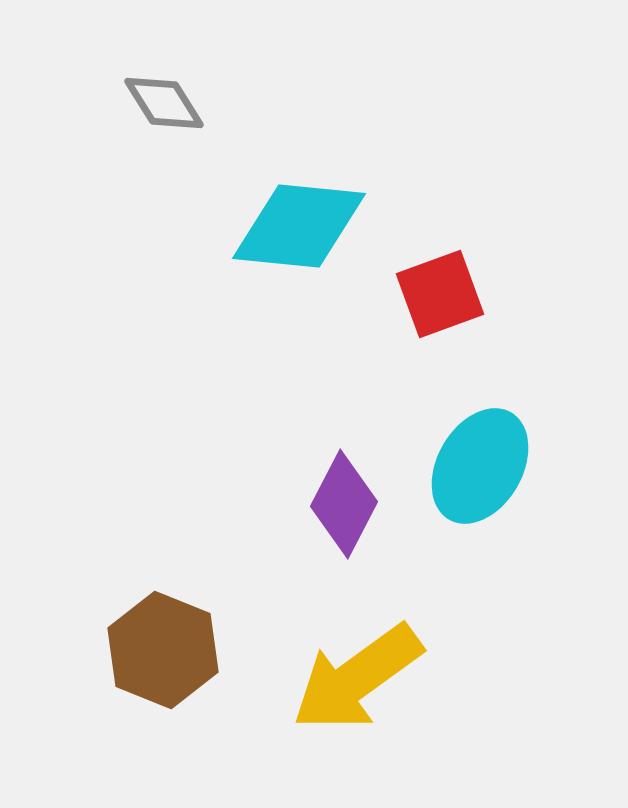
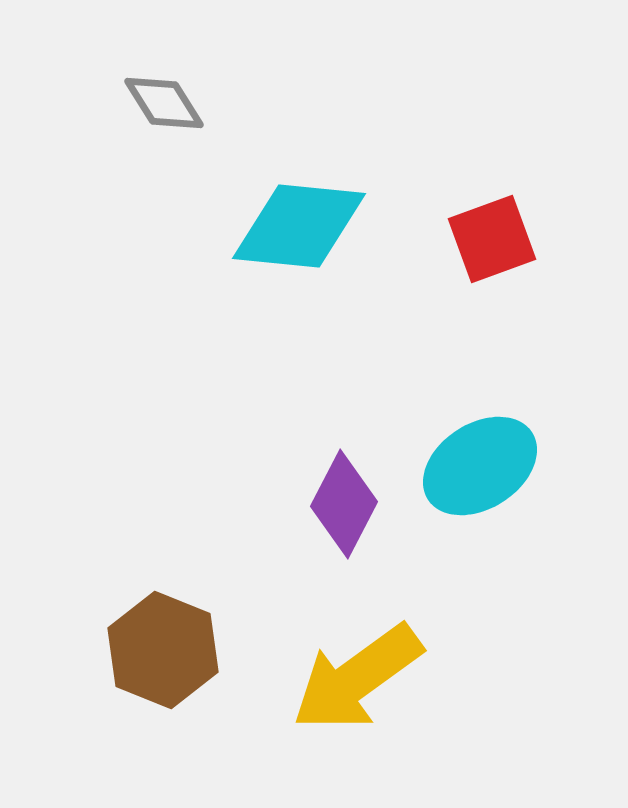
red square: moved 52 px right, 55 px up
cyan ellipse: rotated 27 degrees clockwise
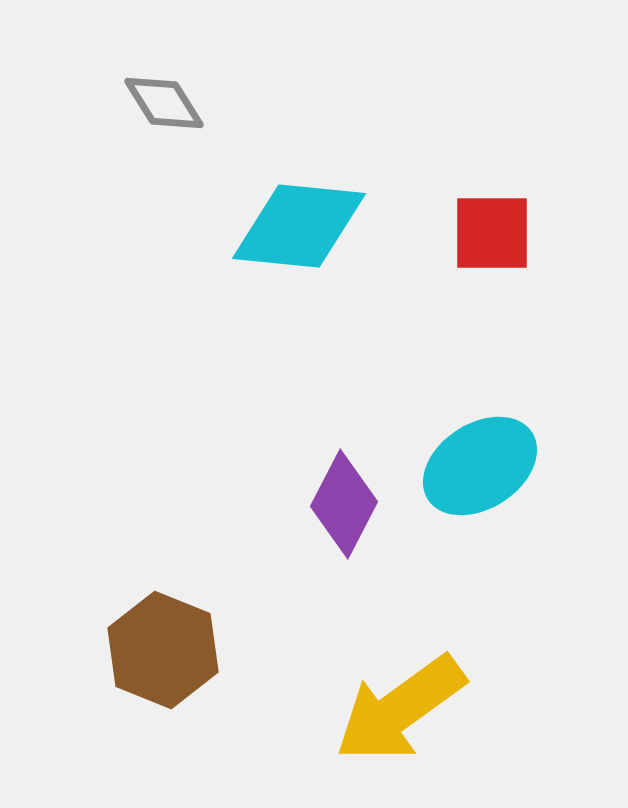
red square: moved 6 px up; rotated 20 degrees clockwise
yellow arrow: moved 43 px right, 31 px down
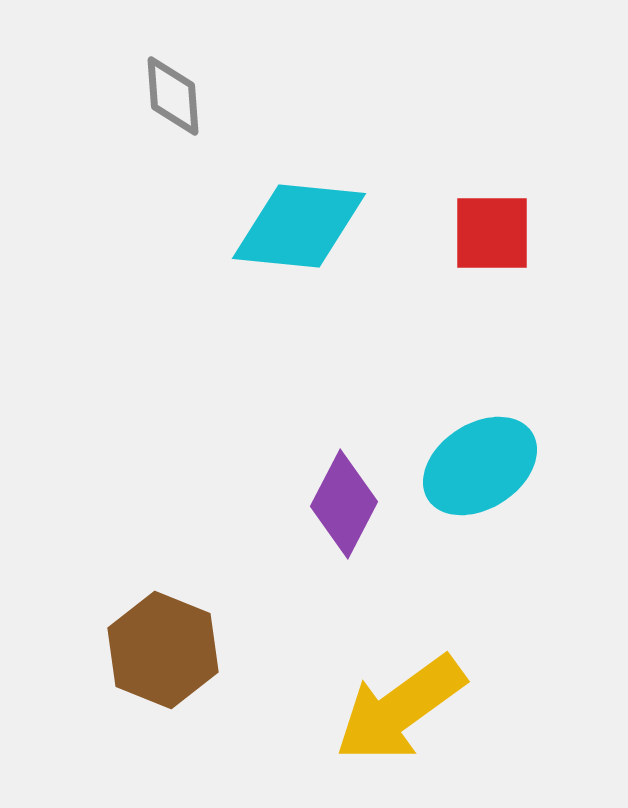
gray diamond: moved 9 px right, 7 px up; rotated 28 degrees clockwise
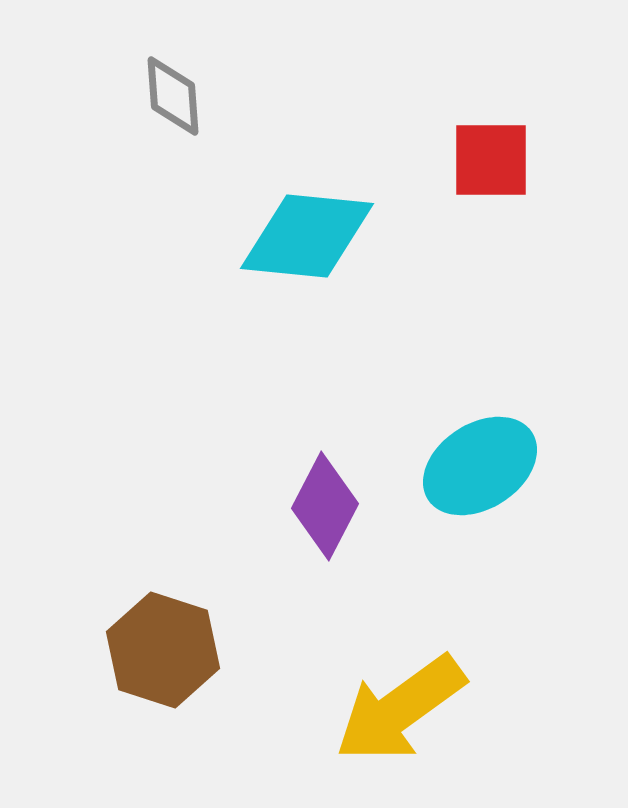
cyan diamond: moved 8 px right, 10 px down
red square: moved 1 px left, 73 px up
purple diamond: moved 19 px left, 2 px down
brown hexagon: rotated 4 degrees counterclockwise
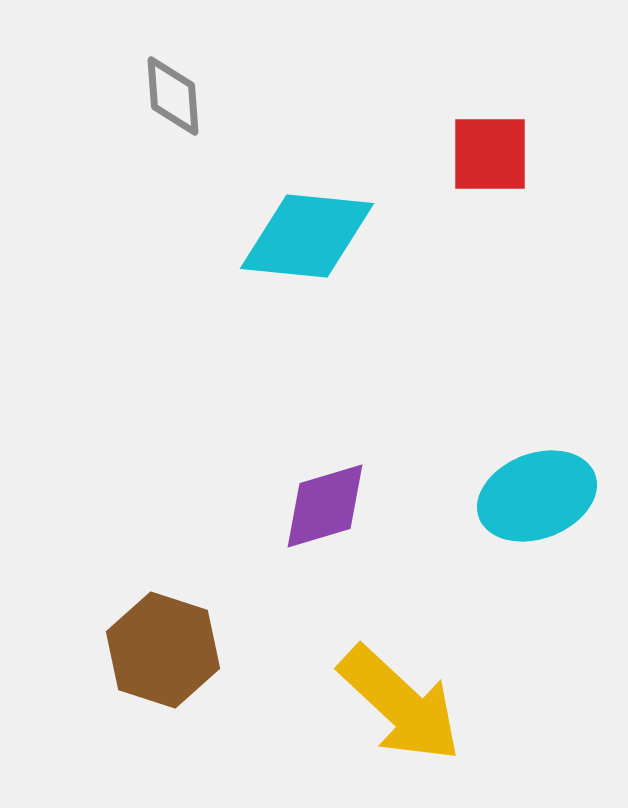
red square: moved 1 px left, 6 px up
cyan ellipse: moved 57 px right, 30 px down; rotated 12 degrees clockwise
purple diamond: rotated 46 degrees clockwise
yellow arrow: moved 5 px up; rotated 101 degrees counterclockwise
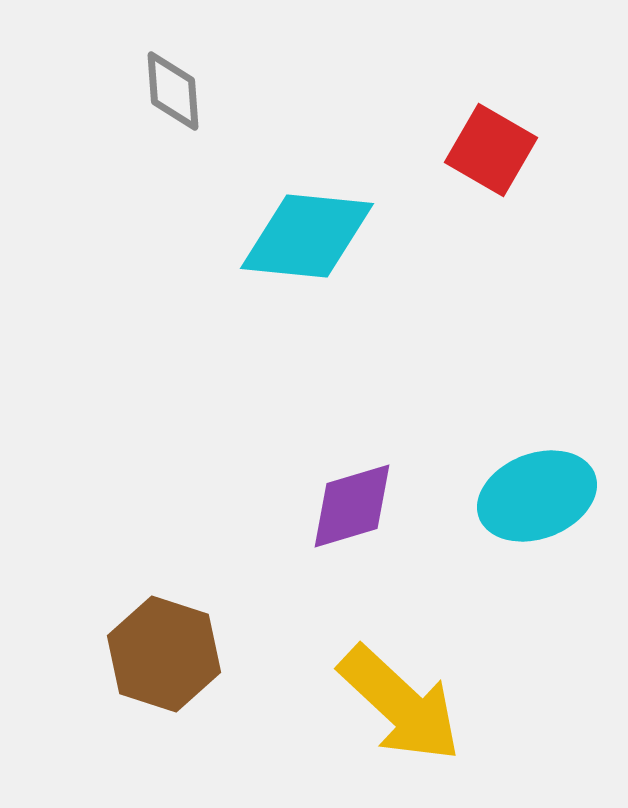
gray diamond: moved 5 px up
red square: moved 1 px right, 4 px up; rotated 30 degrees clockwise
purple diamond: moved 27 px right
brown hexagon: moved 1 px right, 4 px down
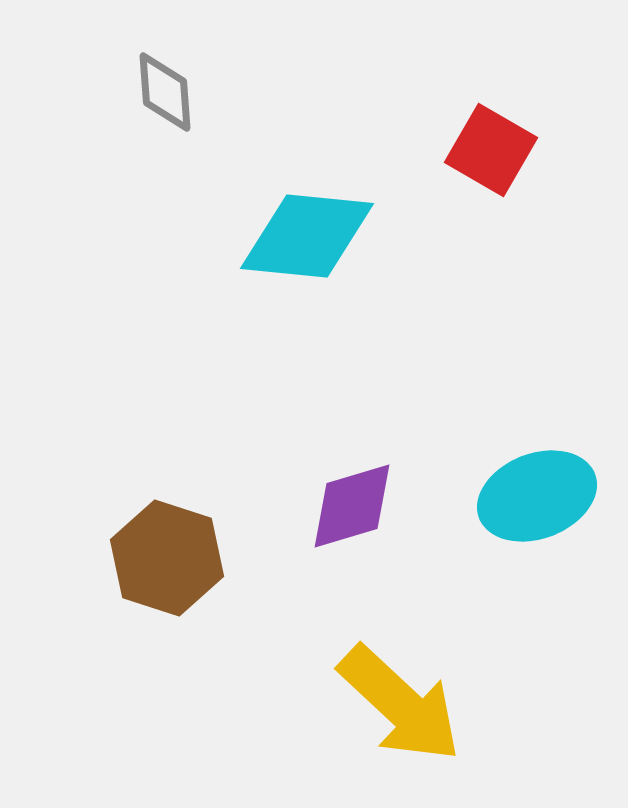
gray diamond: moved 8 px left, 1 px down
brown hexagon: moved 3 px right, 96 px up
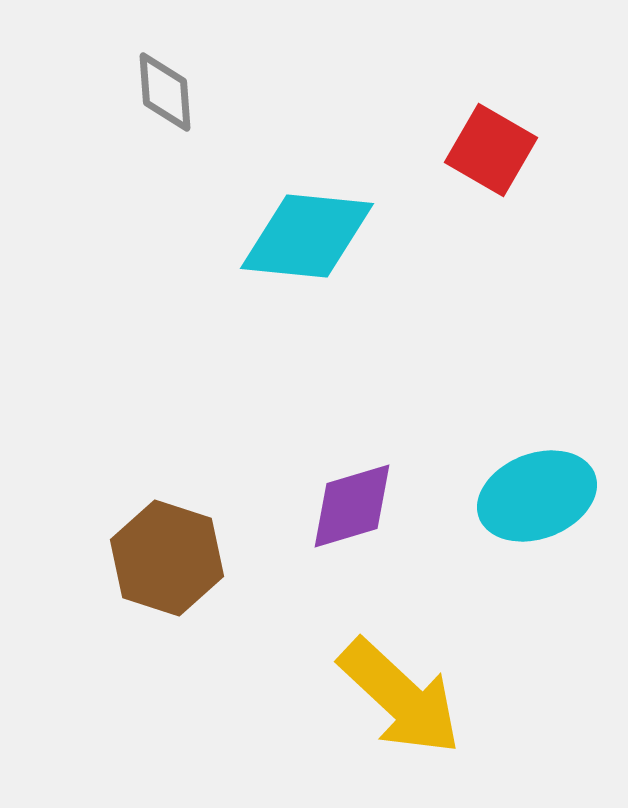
yellow arrow: moved 7 px up
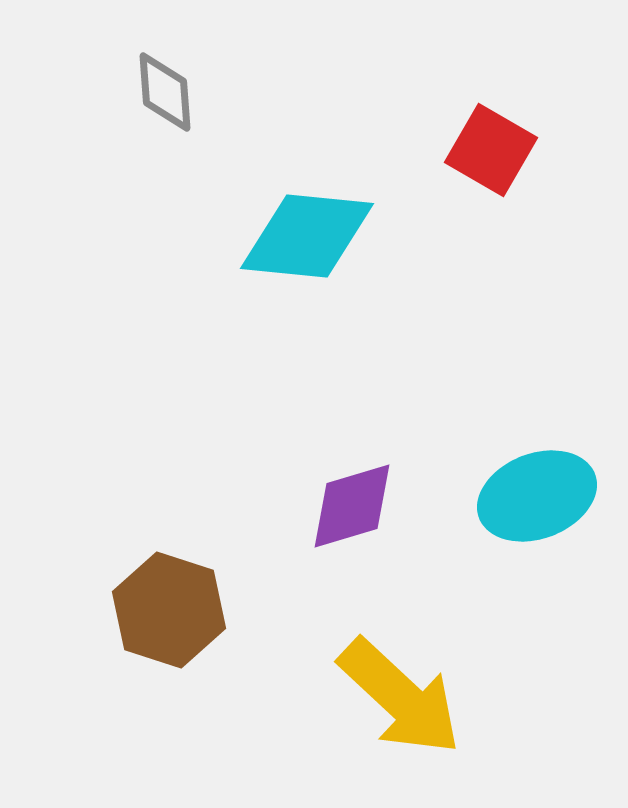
brown hexagon: moved 2 px right, 52 px down
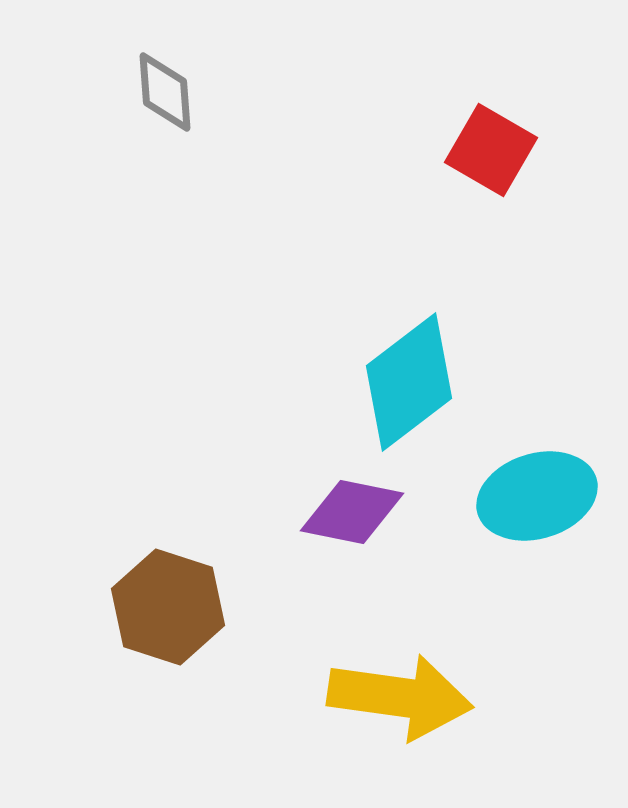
cyan diamond: moved 102 px right, 146 px down; rotated 43 degrees counterclockwise
cyan ellipse: rotated 4 degrees clockwise
purple diamond: moved 6 px down; rotated 28 degrees clockwise
brown hexagon: moved 1 px left, 3 px up
yellow arrow: rotated 35 degrees counterclockwise
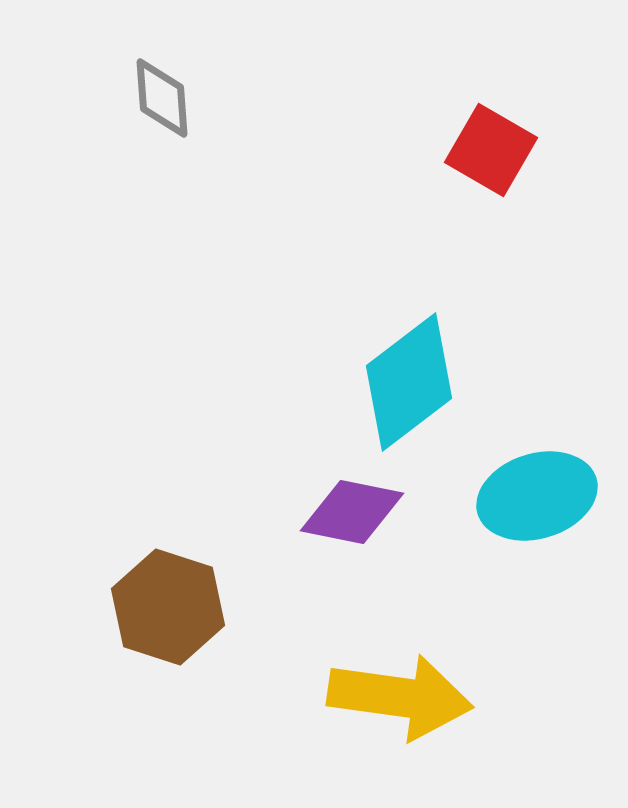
gray diamond: moved 3 px left, 6 px down
